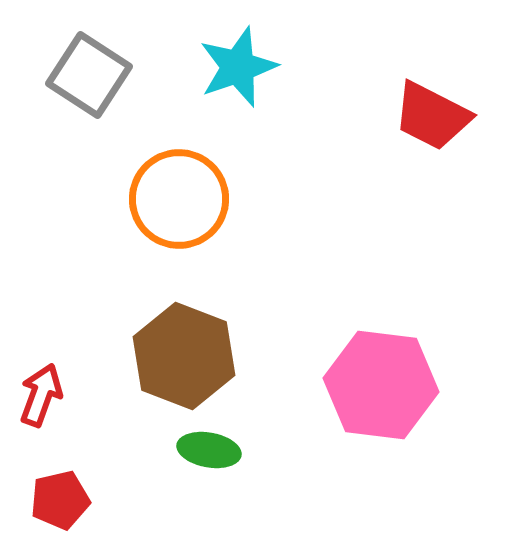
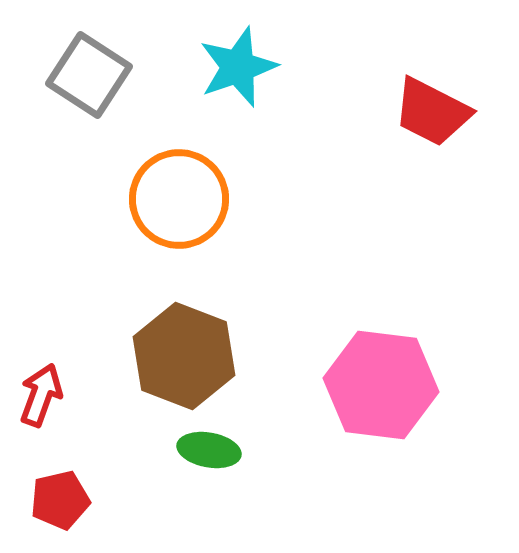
red trapezoid: moved 4 px up
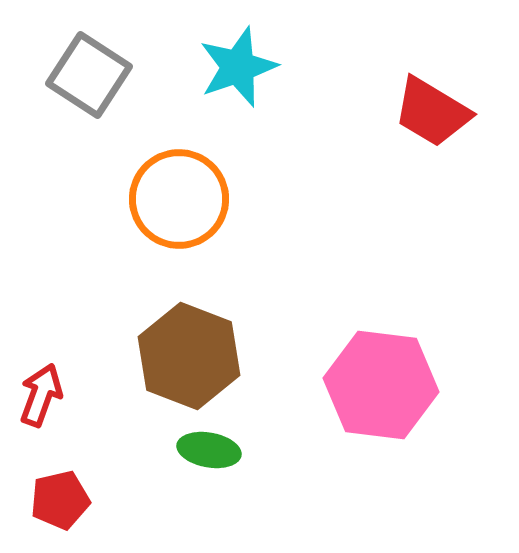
red trapezoid: rotated 4 degrees clockwise
brown hexagon: moved 5 px right
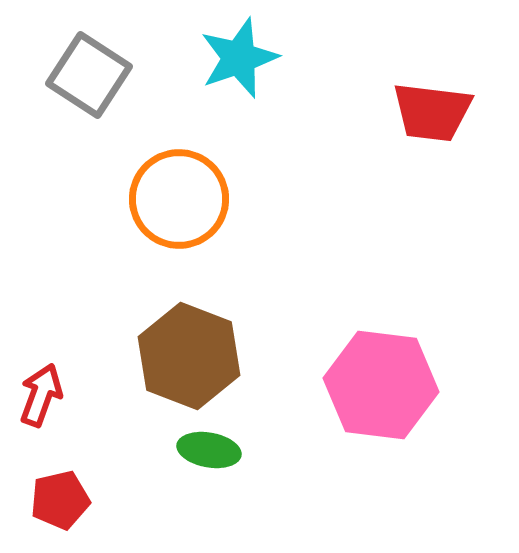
cyan star: moved 1 px right, 9 px up
red trapezoid: rotated 24 degrees counterclockwise
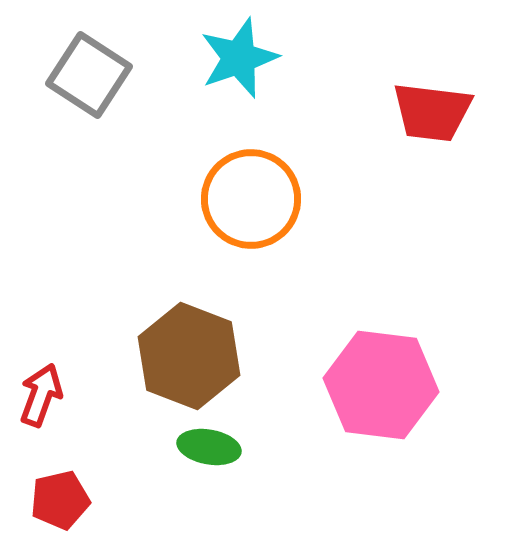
orange circle: moved 72 px right
green ellipse: moved 3 px up
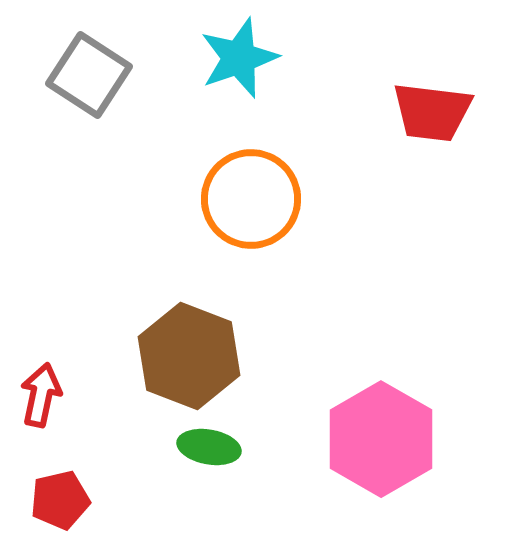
pink hexagon: moved 54 px down; rotated 23 degrees clockwise
red arrow: rotated 8 degrees counterclockwise
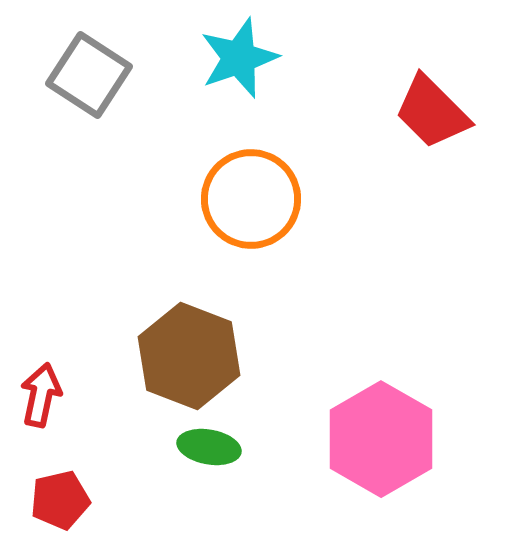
red trapezoid: rotated 38 degrees clockwise
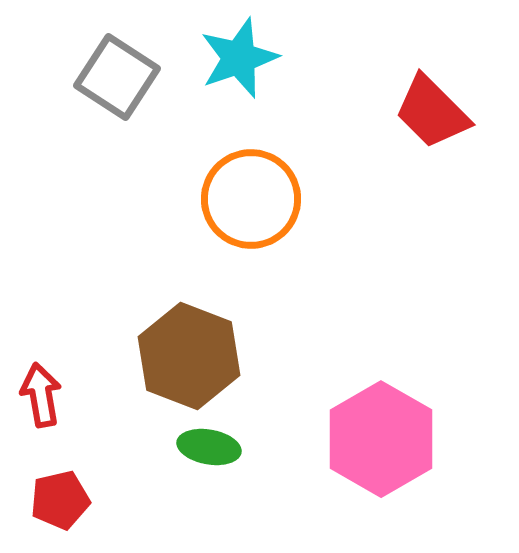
gray square: moved 28 px right, 2 px down
red arrow: rotated 22 degrees counterclockwise
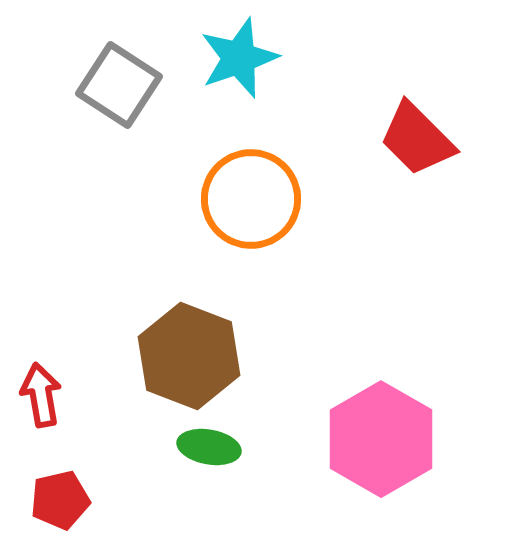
gray square: moved 2 px right, 8 px down
red trapezoid: moved 15 px left, 27 px down
